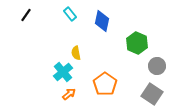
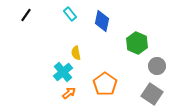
orange arrow: moved 1 px up
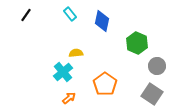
yellow semicircle: rotated 96 degrees clockwise
orange arrow: moved 5 px down
